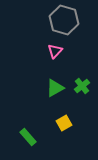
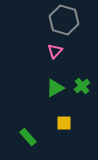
yellow square: rotated 28 degrees clockwise
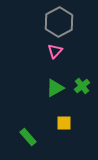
gray hexagon: moved 5 px left, 2 px down; rotated 16 degrees clockwise
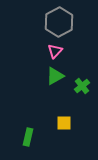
green triangle: moved 12 px up
green rectangle: rotated 54 degrees clockwise
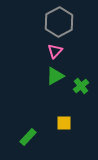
green cross: moved 1 px left
green rectangle: rotated 30 degrees clockwise
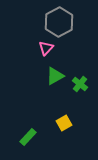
pink triangle: moved 9 px left, 3 px up
green cross: moved 1 px left, 2 px up; rotated 14 degrees counterclockwise
yellow square: rotated 28 degrees counterclockwise
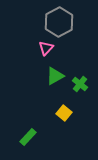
yellow square: moved 10 px up; rotated 21 degrees counterclockwise
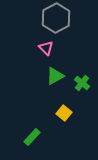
gray hexagon: moved 3 px left, 4 px up
pink triangle: rotated 28 degrees counterclockwise
green cross: moved 2 px right, 1 px up
green rectangle: moved 4 px right
